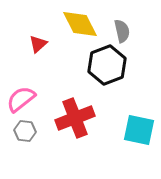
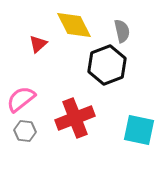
yellow diamond: moved 6 px left, 1 px down
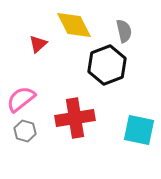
gray semicircle: moved 2 px right
red cross: rotated 12 degrees clockwise
gray hexagon: rotated 10 degrees clockwise
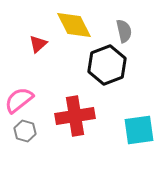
pink semicircle: moved 2 px left, 1 px down
red cross: moved 2 px up
cyan square: rotated 20 degrees counterclockwise
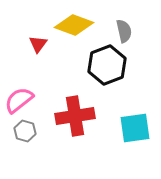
yellow diamond: rotated 42 degrees counterclockwise
red triangle: rotated 12 degrees counterclockwise
cyan square: moved 4 px left, 2 px up
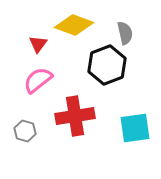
gray semicircle: moved 1 px right, 2 px down
pink semicircle: moved 19 px right, 20 px up
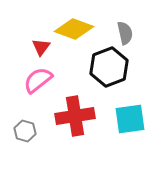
yellow diamond: moved 4 px down
red triangle: moved 3 px right, 3 px down
black hexagon: moved 2 px right, 2 px down
cyan square: moved 5 px left, 9 px up
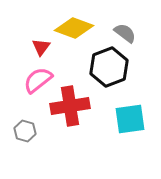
yellow diamond: moved 1 px up
gray semicircle: rotated 40 degrees counterclockwise
red cross: moved 5 px left, 10 px up
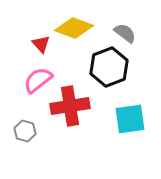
red triangle: moved 3 px up; rotated 18 degrees counterclockwise
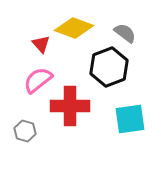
red cross: rotated 9 degrees clockwise
